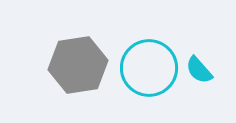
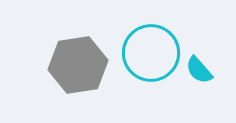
cyan circle: moved 2 px right, 15 px up
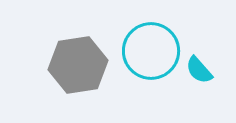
cyan circle: moved 2 px up
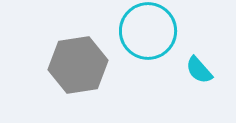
cyan circle: moved 3 px left, 20 px up
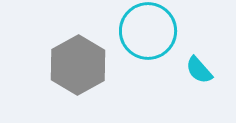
gray hexagon: rotated 20 degrees counterclockwise
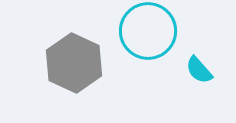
gray hexagon: moved 4 px left, 2 px up; rotated 6 degrees counterclockwise
